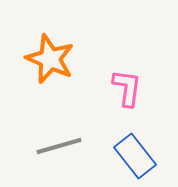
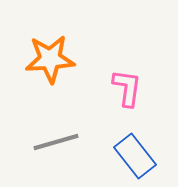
orange star: rotated 27 degrees counterclockwise
gray line: moved 3 px left, 4 px up
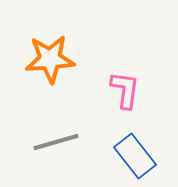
pink L-shape: moved 2 px left, 2 px down
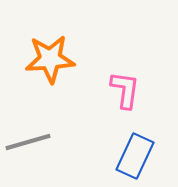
gray line: moved 28 px left
blue rectangle: rotated 63 degrees clockwise
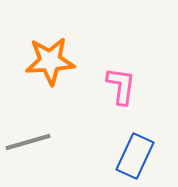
orange star: moved 2 px down
pink L-shape: moved 4 px left, 4 px up
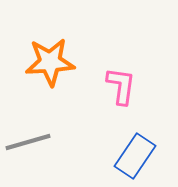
orange star: moved 1 px down
blue rectangle: rotated 9 degrees clockwise
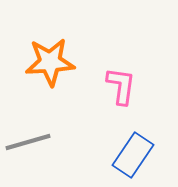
blue rectangle: moved 2 px left, 1 px up
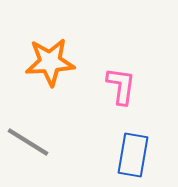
gray line: rotated 48 degrees clockwise
blue rectangle: rotated 24 degrees counterclockwise
